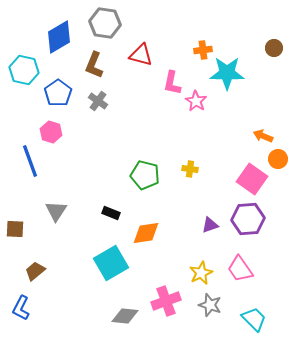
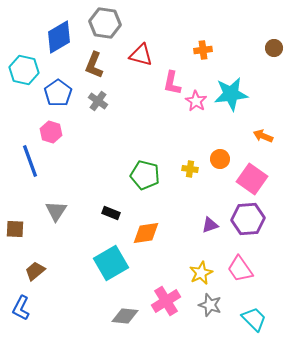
cyan star: moved 4 px right, 21 px down; rotated 8 degrees counterclockwise
orange circle: moved 58 px left
pink cross: rotated 12 degrees counterclockwise
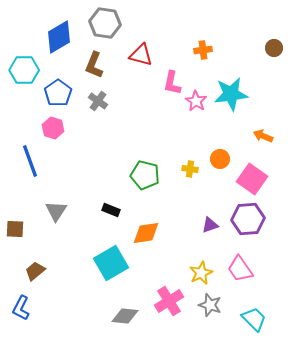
cyan hexagon: rotated 12 degrees counterclockwise
pink hexagon: moved 2 px right, 4 px up
black rectangle: moved 3 px up
pink cross: moved 3 px right
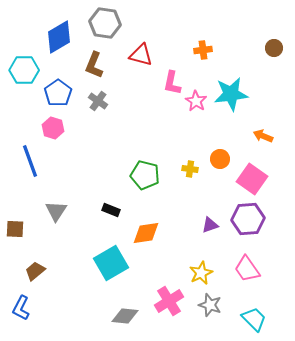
pink trapezoid: moved 7 px right
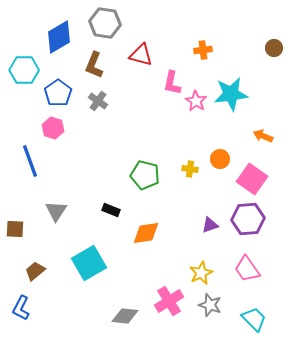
cyan square: moved 22 px left
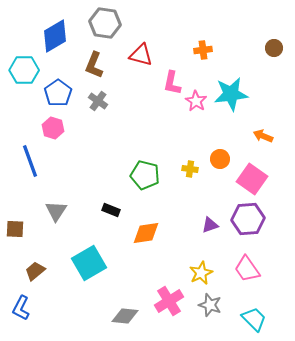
blue diamond: moved 4 px left, 1 px up
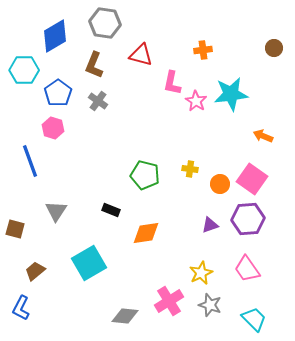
orange circle: moved 25 px down
brown square: rotated 12 degrees clockwise
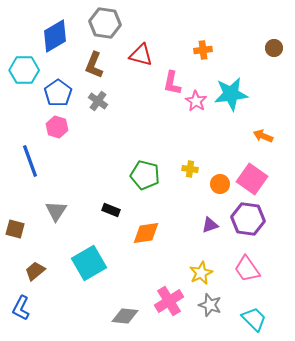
pink hexagon: moved 4 px right, 1 px up
purple hexagon: rotated 12 degrees clockwise
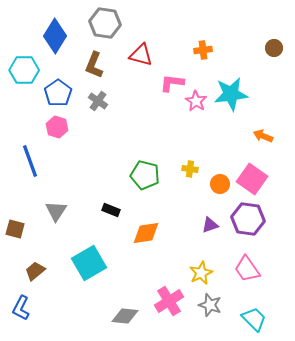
blue diamond: rotated 28 degrees counterclockwise
pink L-shape: rotated 85 degrees clockwise
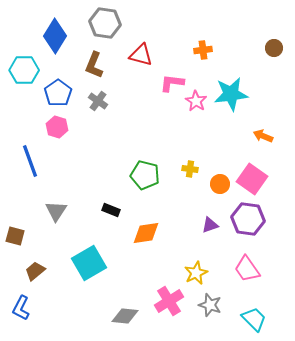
brown square: moved 7 px down
yellow star: moved 5 px left
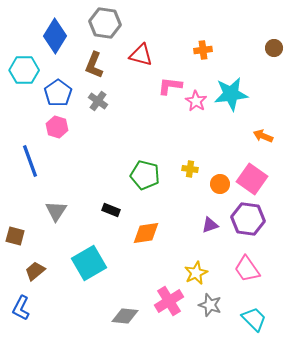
pink L-shape: moved 2 px left, 3 px down
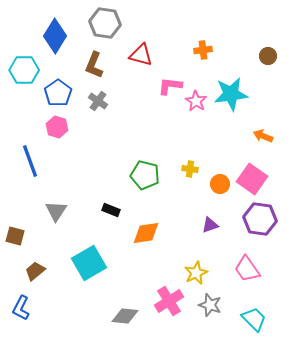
brown circle: moved 6 px left, 8 px down
purple hexagon: moved 12 px right
